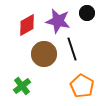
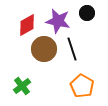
brown circle: moved 5 px up
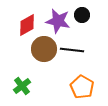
black circle: moved 5 px left, 2 px down
black line: moved 1 px down; rotated 65 degrees counterclockwise
orange pentagon: moved 1 px down
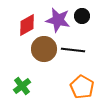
black circle: moved 1 px down
purple star: moved 1 px up
black line: moved 1 px right
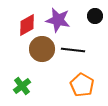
black circle: moved 13 px right
brown circle: moved 2 px left
orange pentagon: moved 2 px up
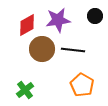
purple star: rotated 20 degrees counterclockwise
green cross: moved 3 px right, 4 px down
